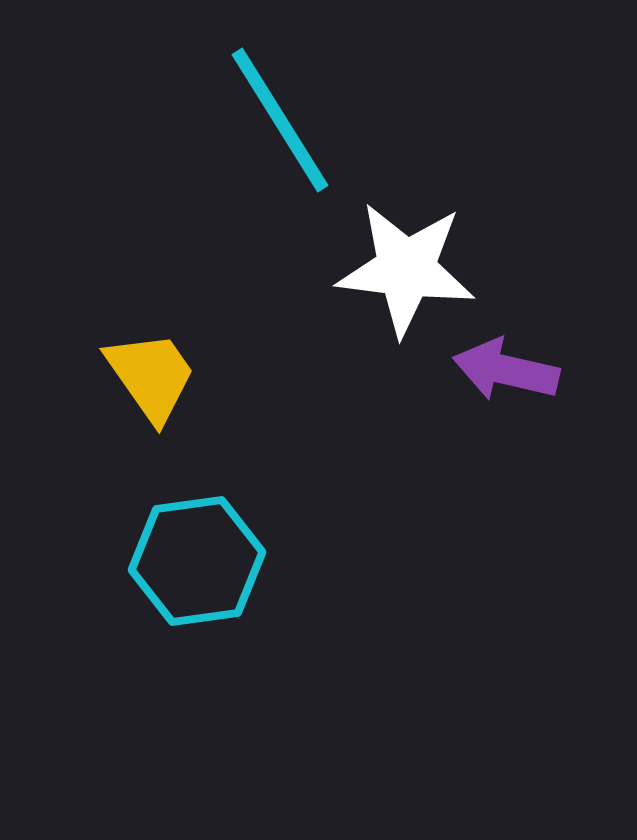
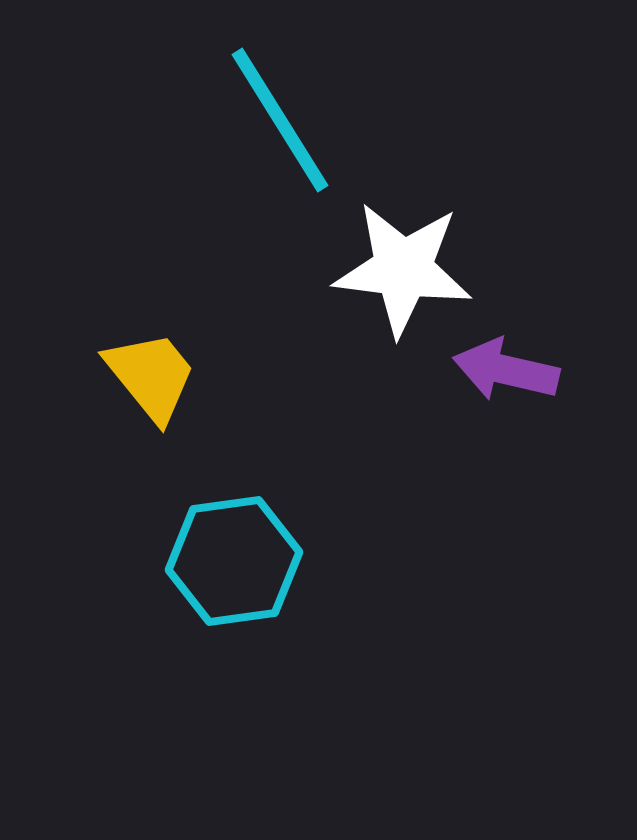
white star: moved 3 px left
yellow trapezoid: rotated 4 degrees counterclockwise
cyan hexagon: moved 37 px right
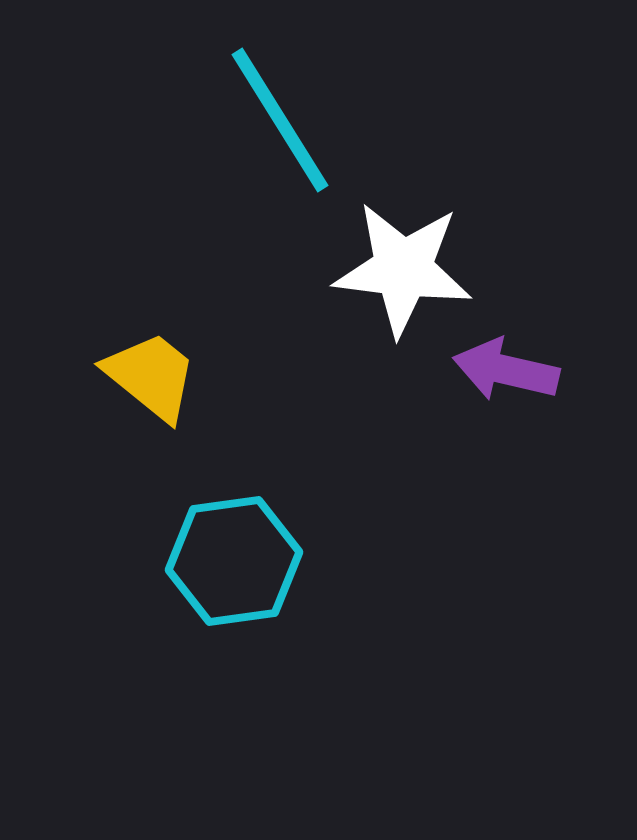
yellow trapezoid: rotated 12 degrees counterclockwise
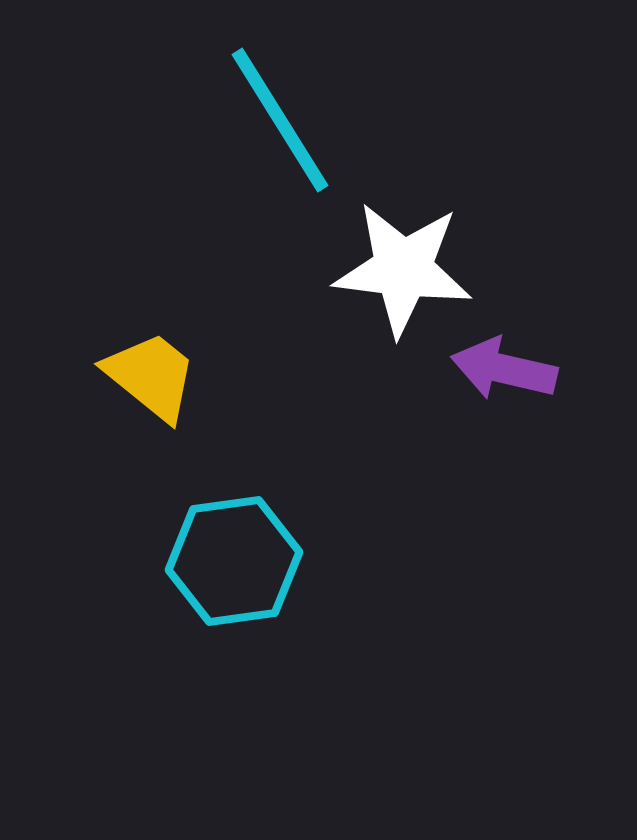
purple arrow: moved 2 px left, 1 px up
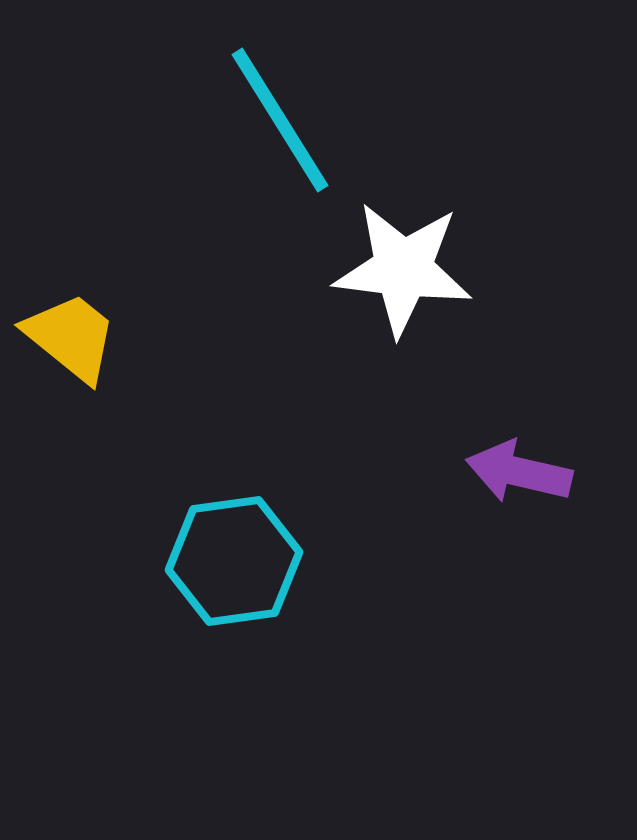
purple arrow: moved 15 px right, 103 px down
yellow trapezoid: moved 80 px left, 39 px up
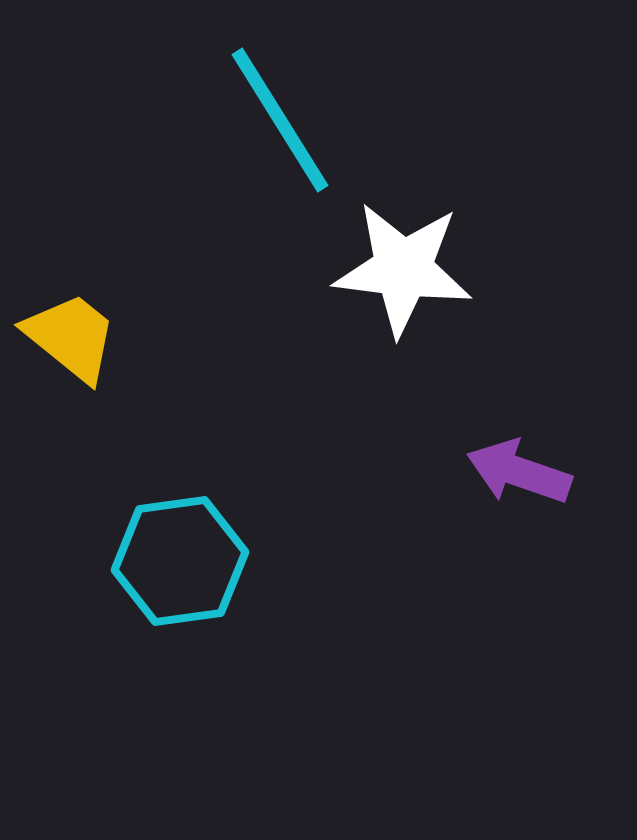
purple arrow: rotated 6 degrees clockwise
cyan hexagon: moved 54 px left
